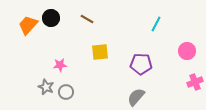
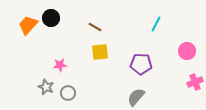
brown line: moved 8 px right, 8 px down
gray circle: moved 2 px right, 1 px down
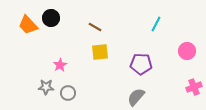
orange trapezoid: rotated 85 degrees counterclockwise
pink star: rotated 24 degrees counterclockwise
pink cross: moved 1 px left, 5 px down
gray star: rotated 21 degrees counterclockwise
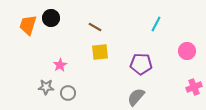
orange trapezoid: rotated 60 degrees clockwise
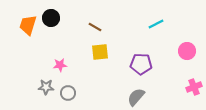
cyan line: rotated 35 degrees clockwise
pink star: rotated 24 degrees clockwise
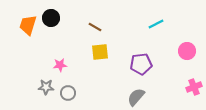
purple pentagon: rotated 10 degrees counterclockwise
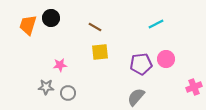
pink circle: moved 21 px left, 8 px down
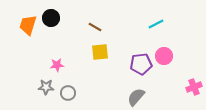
pink circle: moved 2 px left, 3 px up
pink star: moved 3 px left
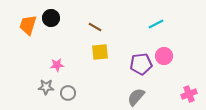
pink cross: moved 5 px left, 7 px down
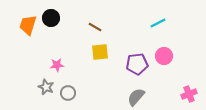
cyan line: moved 2 px right, 1 px up
purple pentagon: moved 4 px left
gray star: rotated 21 degrees clockwise
